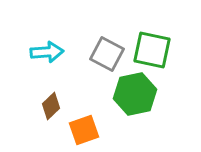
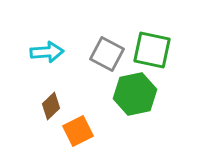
orange square: moved 6 px left, 1 px down; rotated 8 degrees counterclockwise
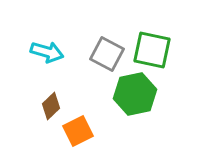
cyan arrow: rotated 20 degrees clockwise
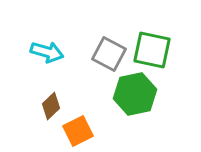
gray square: moved 2 px right
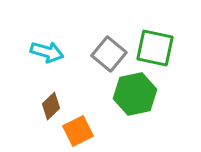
green square: moved 3 px right, 2 px up
gray square: rotated 12 degrees clockwise
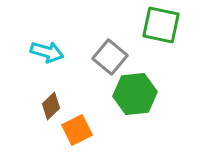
green square: moved 6 px right, 23 px up
gray square: moved 1 px right, 3 px down
green hexagon: rotated 6 degrees clockwise
orange square: moved 1 px left, 1 px up
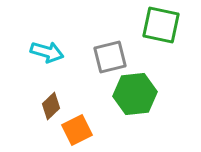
gray square: rotated 36 degrees clockwise
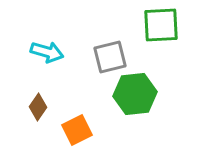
green square: rotated 15 degrees counterclockwise
brown diamond: moved 13 px left, 1 px down; rotated 12 degrees counterclockwise
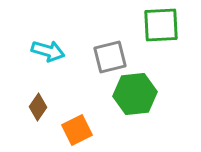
cyan arrow: moved 1 px right, 1 px up
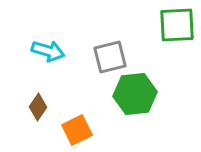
green square: moved 16 px right
